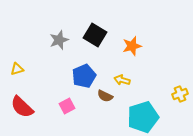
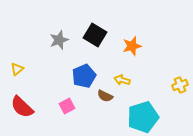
yellow triangle: rotated 24 degrees counterclockwise
yellow cross: moved 9 px up
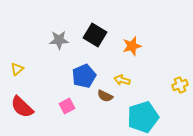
gray star: rotated 18 degrees clockwise
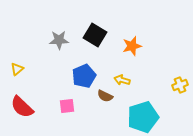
pink square: rotated 21 degrees clockwise
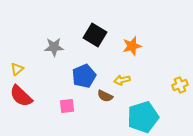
gray star: moved 5 px left, 7 px down
yellow arrow: rotated 28 degrees counterclockwise
red semicircle: moved 1 px left, 11 px up
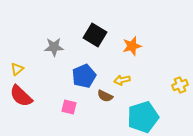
pink square: moved 2 px right, 1 px down; rotated 21 degrees clockwise
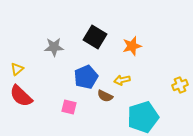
black square: moved 2 px down
blue pentagon: moved 2 px right, 1 px down
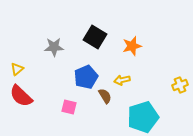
brown semicircle: rotated 147 degrees counterclockwise
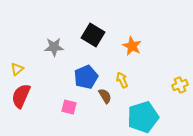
black square: moved 2 px left, 2 px up
orange star: rotated 30 degrees counterclockwise
yellow arrow: rotated 77 degrees clockwise
red semicircle: rotated 70 degrees clockwise
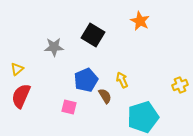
orange star: moved 8 px right, 25 px up
blue pentagon: moved 3 px down
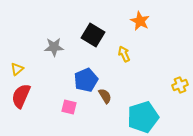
yellow arrow: moved 2 px right, 26 px up
